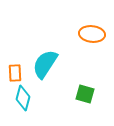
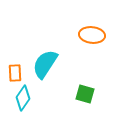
orange ellipse: moved 1 px down
cyan diamond: rotated 20 degrees clockwise
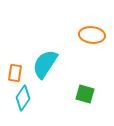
orange rectangle: rotated 12 degrees clockwise
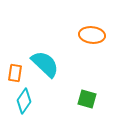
cyan semicircle: rotated 100 degrees clockwise
green square: moved 2 px right, 5 px down
cyan diamond: moved 1 px right, 3 px down
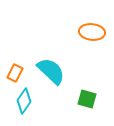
orange ellipse: moved 3 px up
cyan semicircle: moved 6 px right, 7 px down
orange rectangle: rotated 18 degrees clockwise
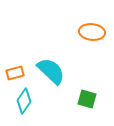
orange rectangle: rotated 48 degrees clockwise
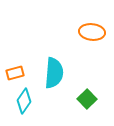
cyan semicircle: moved 3 px right, 2 px down; rotated 52 degrees clockwise
green square: rotated 30 degrees clockwise
